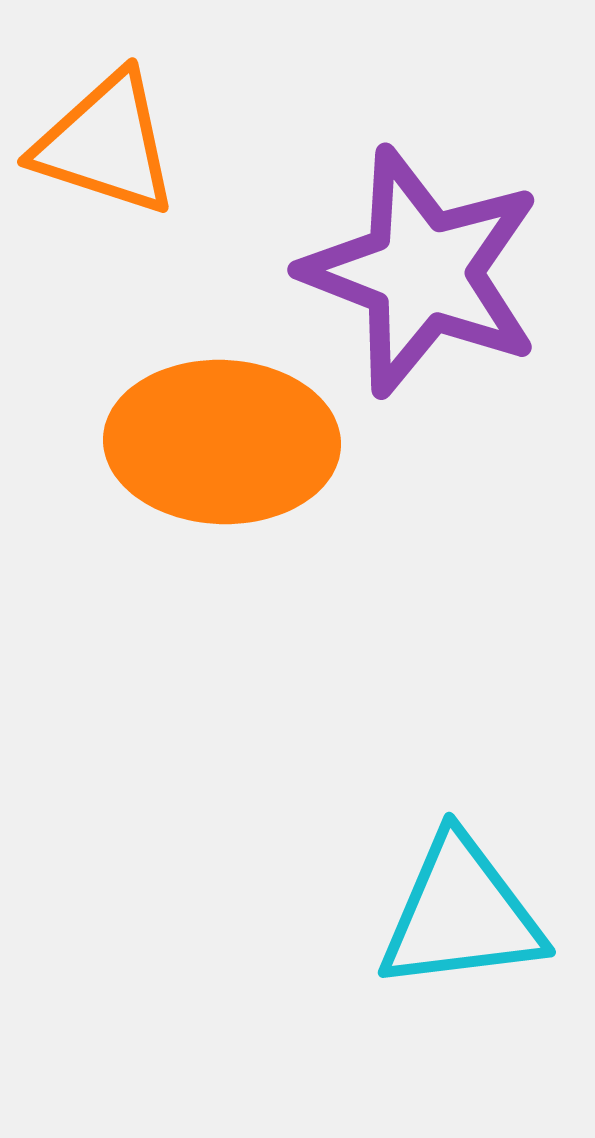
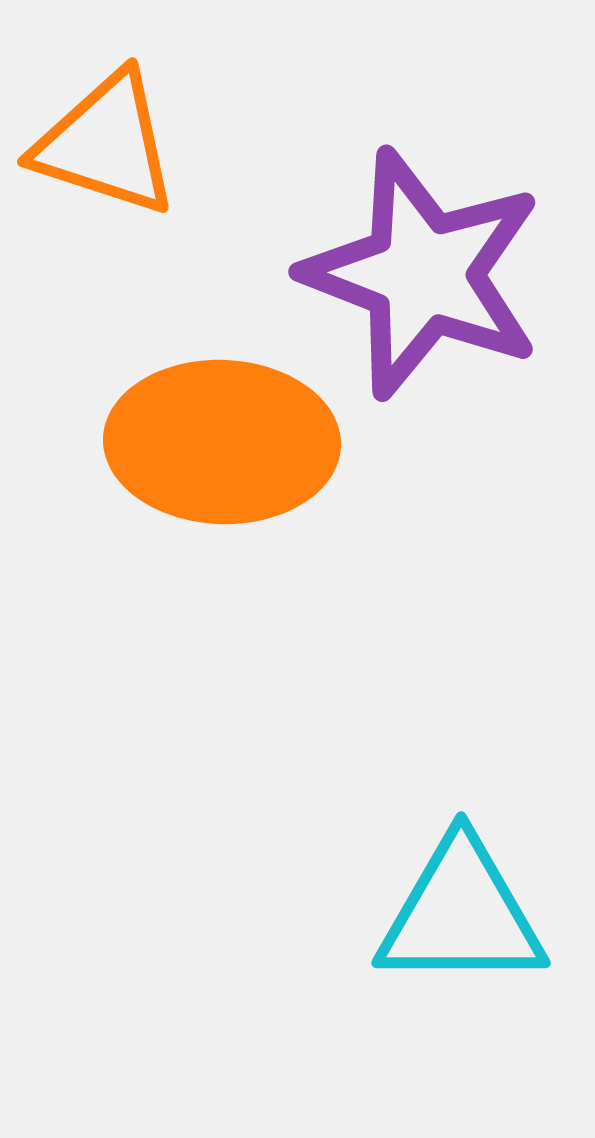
purple star: moved 1 px right, 2 px down
cyan triangle: rotated 7 degrees clockwise
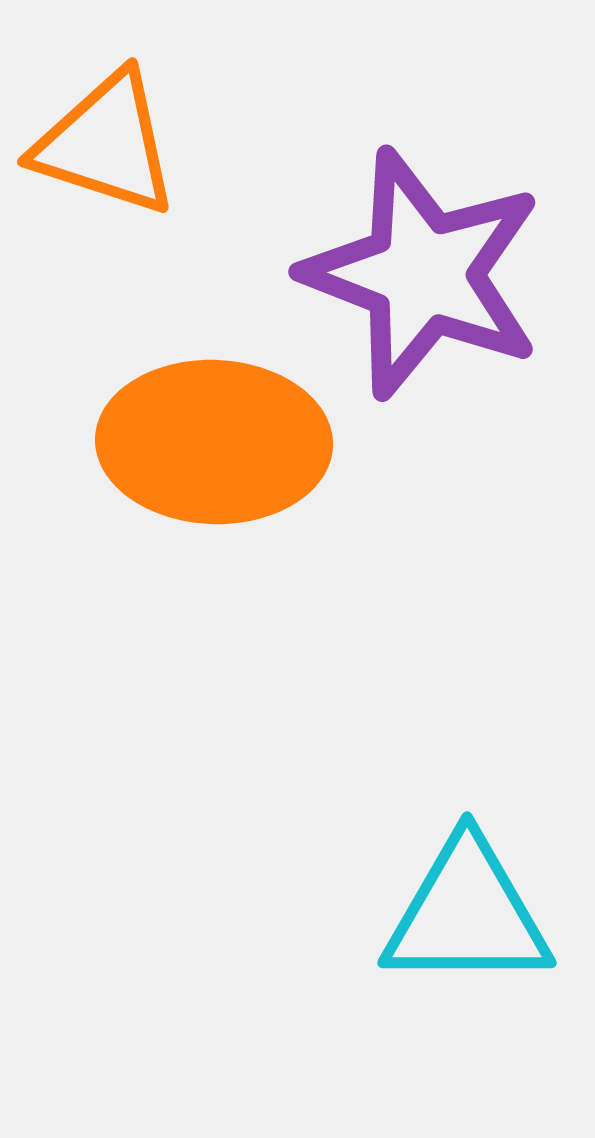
orange ellipse: moved 8 px left
cyan triangle: moved 6 px right
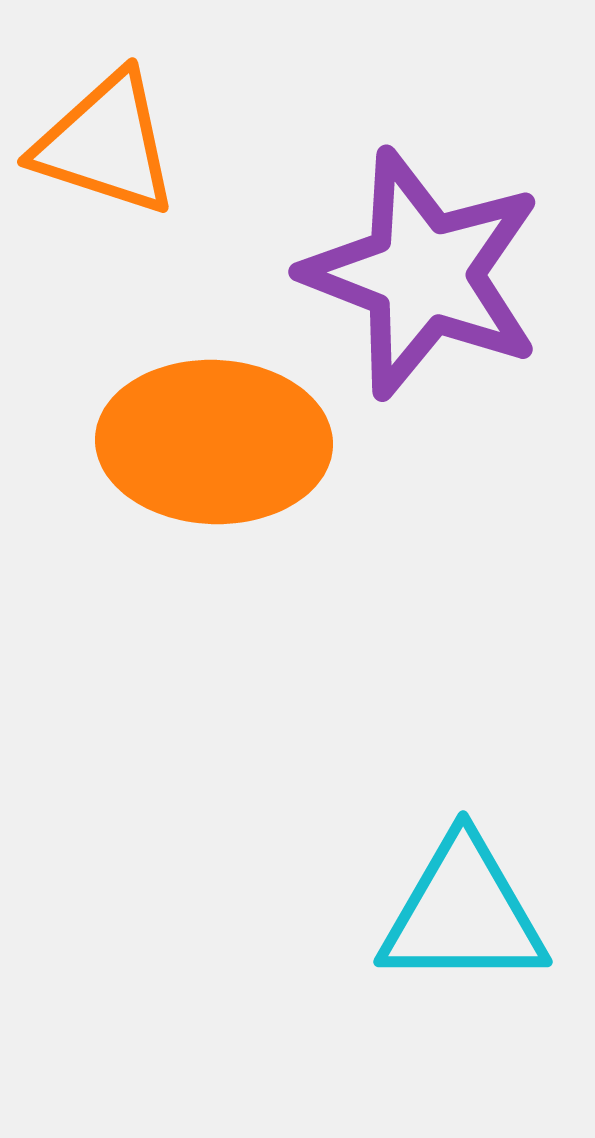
cyan triangle: moved 4 px left, 1 px up
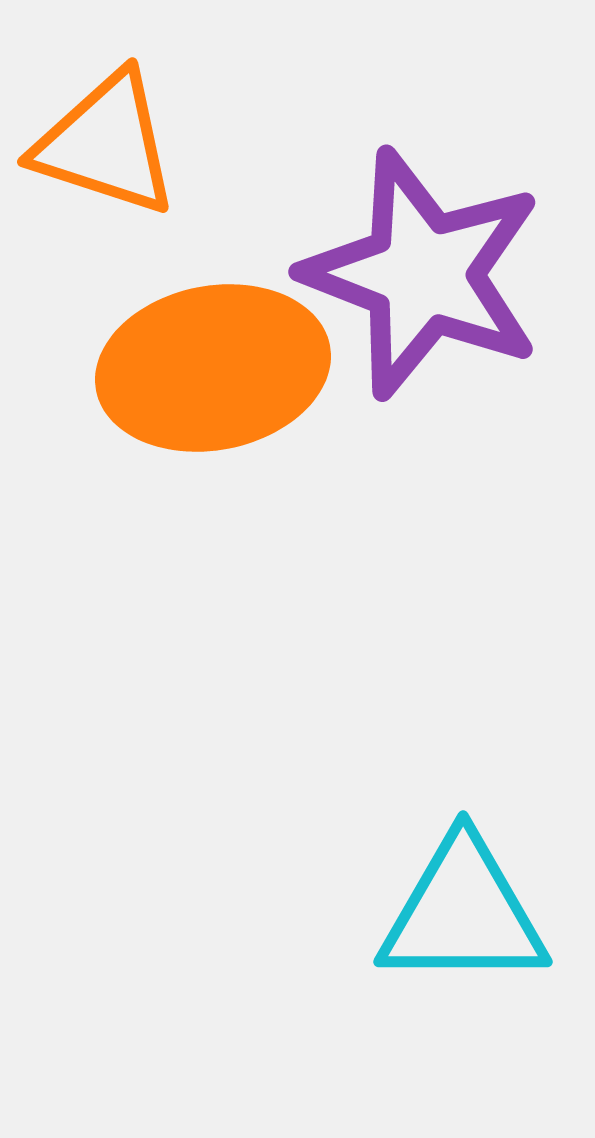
orange ellipse: moved 1 px left, 74 px up; rotated 13 degrees counterclockwise
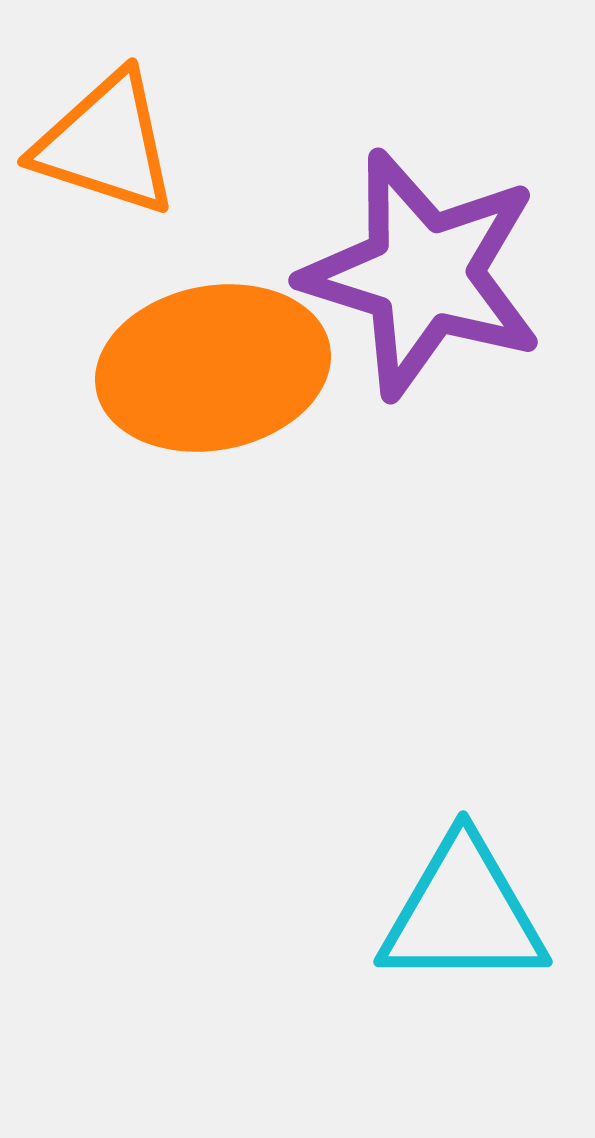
purple star: rotated 4 degrees counterclockwise
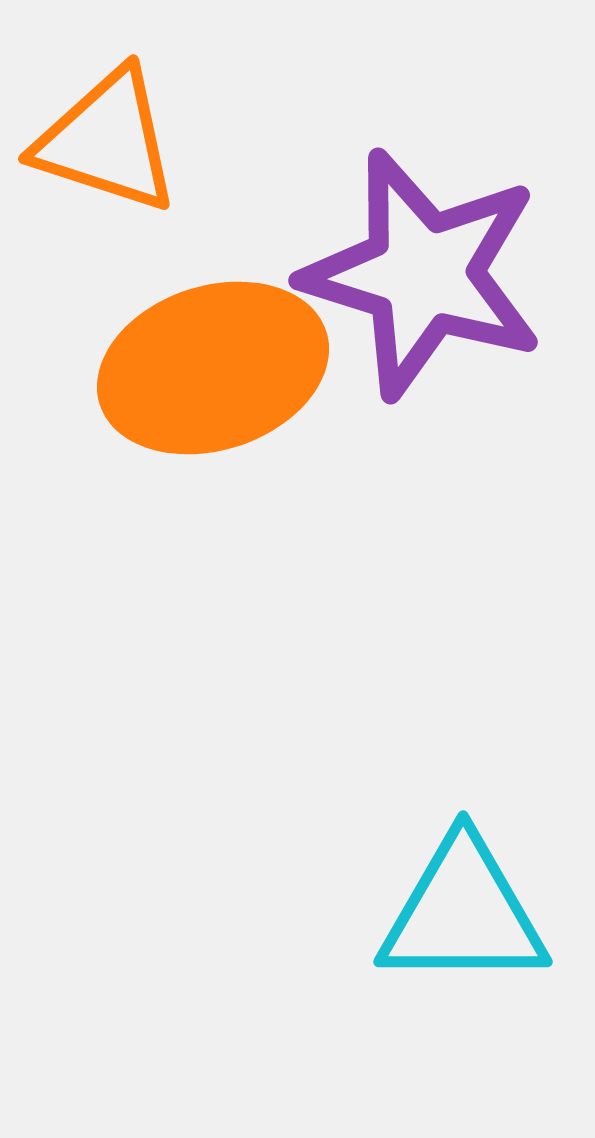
orange triangle: moved 1 px right, 3 px up
orange ellipse: rotated 7 degrees counterclockwise
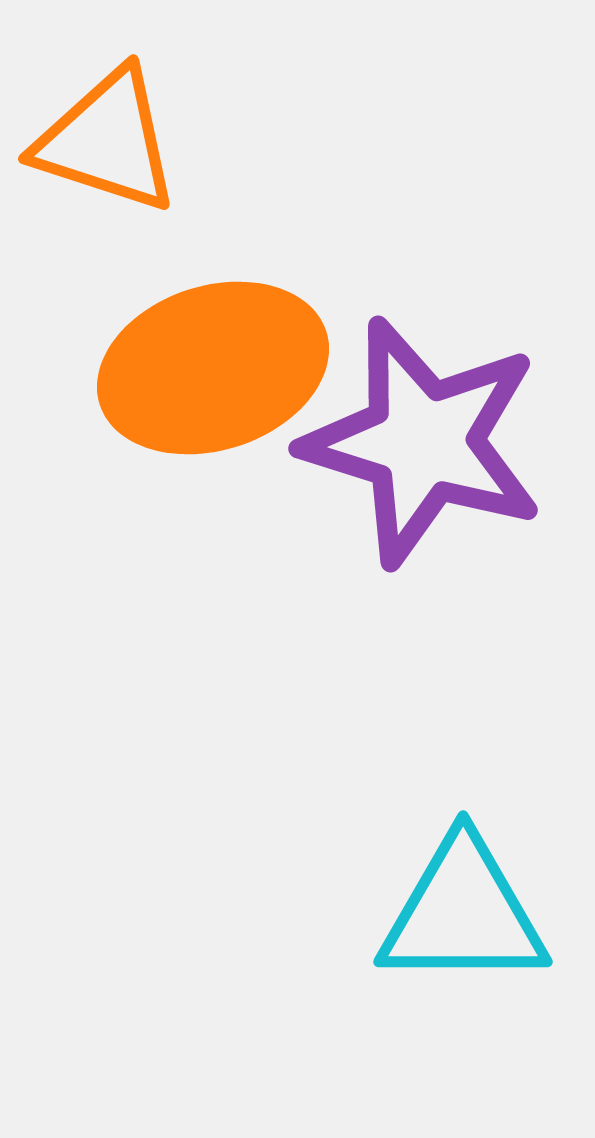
purple star: moved 168 px down
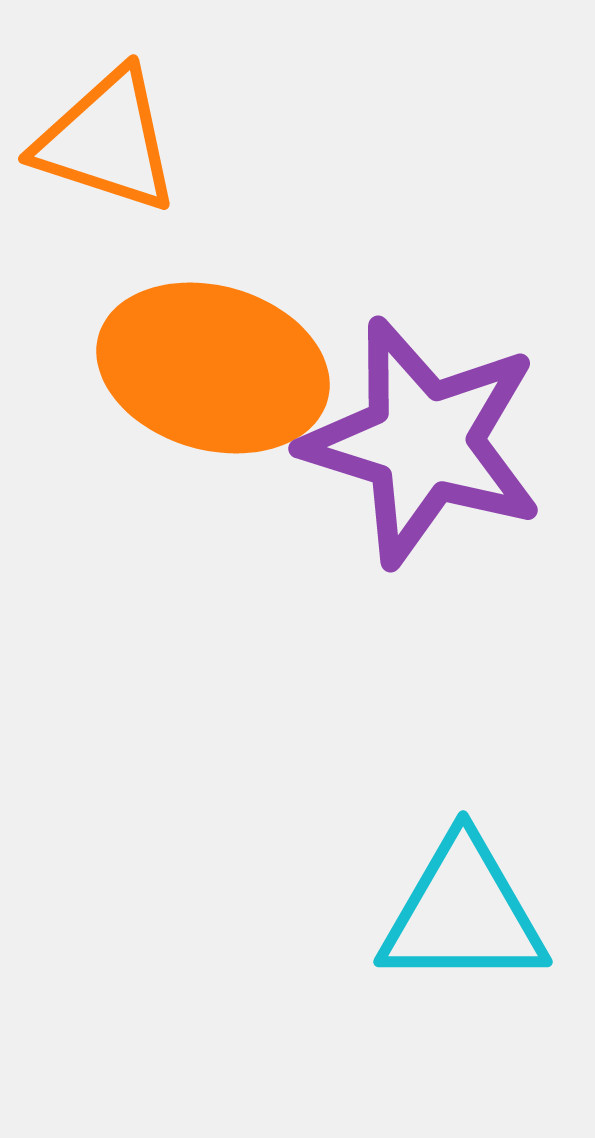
orange ellipse: rotated 34 degrees clockwise
